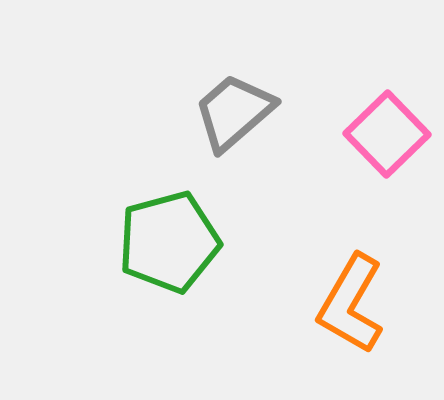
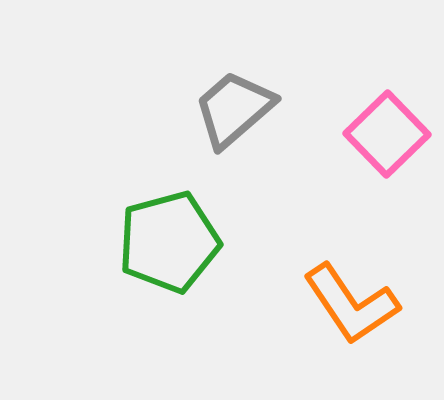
gray trapezoid: moved 3 px up
orange L-shape: rotated 64 degrees counterclockwise
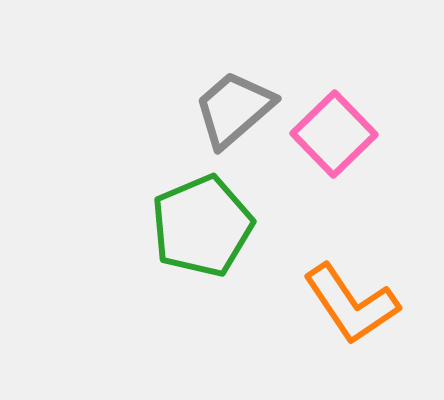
pink square: moved 53 px left
green pentagon: moved 33 px right, 16 px up; rotated 8 degrees counterclockwise
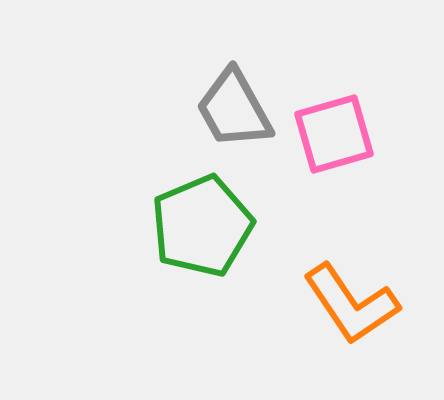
gray trapezoid: rotated 78 degrees counterclockwise
pink square: rotated 28 degrees clockwise
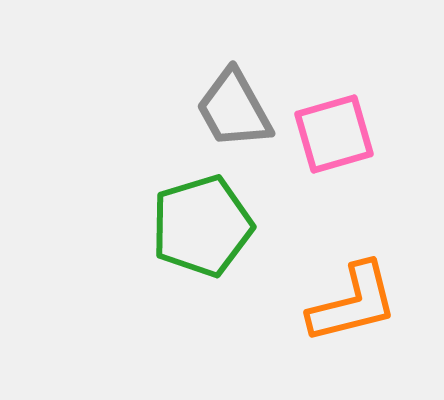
green pentagon: rotated 6 degrees clockwise
orange L-shape: moved 2 px right, 1 px up; rotated 70 degrees counterclockwise
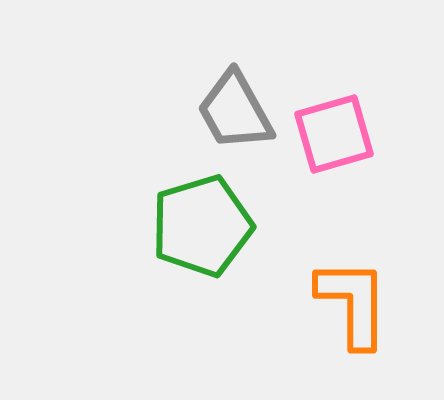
gray trapezoid: moved 1 px right, 2 px down
orange L-shape: rotated 76 degrees counterclockwise
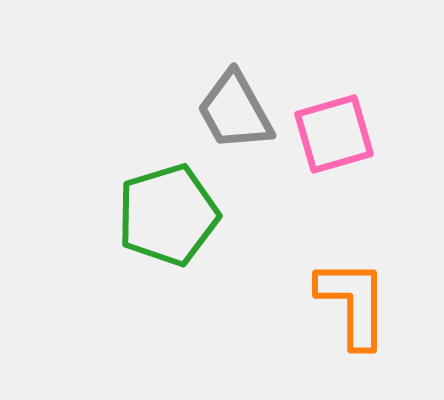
green pentagon: moved 34 px left, 11 px up
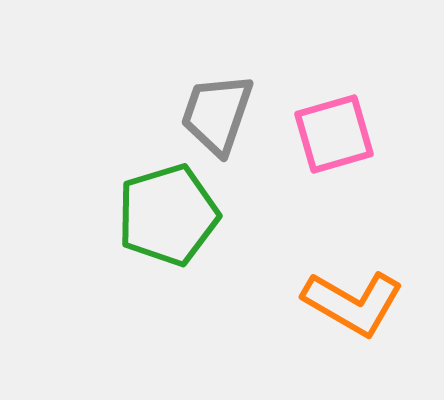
gray trapezoid: moved 18 px left, 3 px down; rotated 48 degrees clockwise
orange L-shape: rotated 120 degrees clockwise
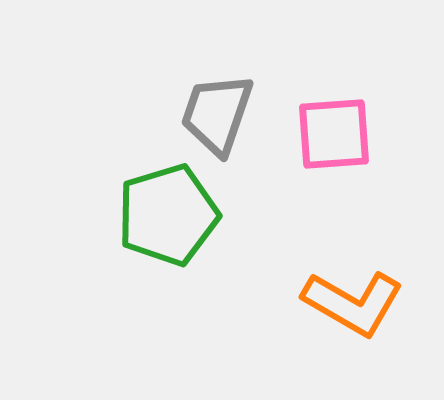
pink square: rotated 12 degrees clockwise
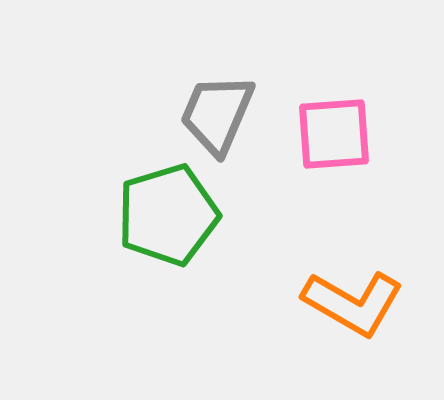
gray trapezoid: rotated 4 degrees clockwise
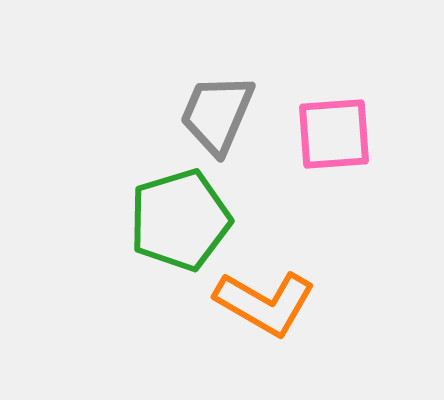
green pentagon: moved 12 px right, 5 px down
orange L-shape: moved 88 px left
